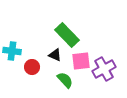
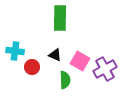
green rectangle: moved 7 px left, 17 px up; rotated 45 degrees clockwise
cyan cross: moved 3 px right
pink square: moved 1 px left; rotated 36 degrees clockwise
purple cross: moved 1 px right
green semicircle: rotated 42 degrees clockwise
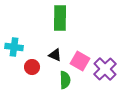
cyan cross: moved 1 px left, 4 px up
purple cross: rotated 15 degrees counterclockwise
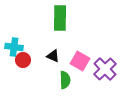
black triangle: moved 2 px left, 1 px down
red circle: moved 9 px left, 7 px up
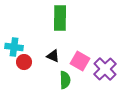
red circle: moved 1 px right, 2 px down
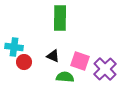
pink square: rotated 12 degrees counterclockwise
green semicircle: moved 3 px up; rotated 84 degrees counterclockwise
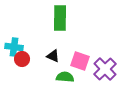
red circle: moved 2 px left, 3 px up
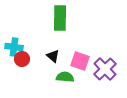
black triangle: rotated 16 degrees clockwise
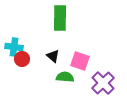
purple cross: moved 2 px left, 14 px down
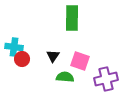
green rectangle: moved 12 px right
black triangle: rotated 24 degrees clockwise
purple cross: moved 3 px right, 4 px up; rotated 30 degrees clockwise
